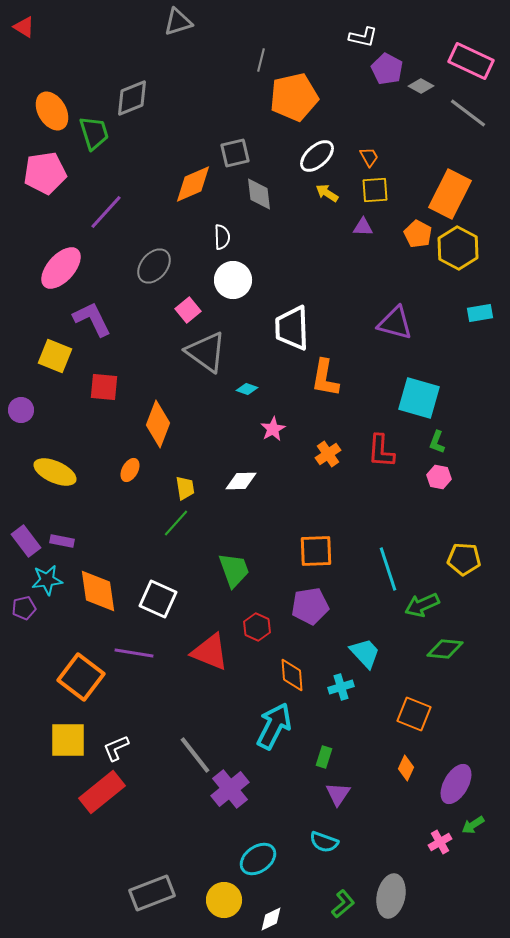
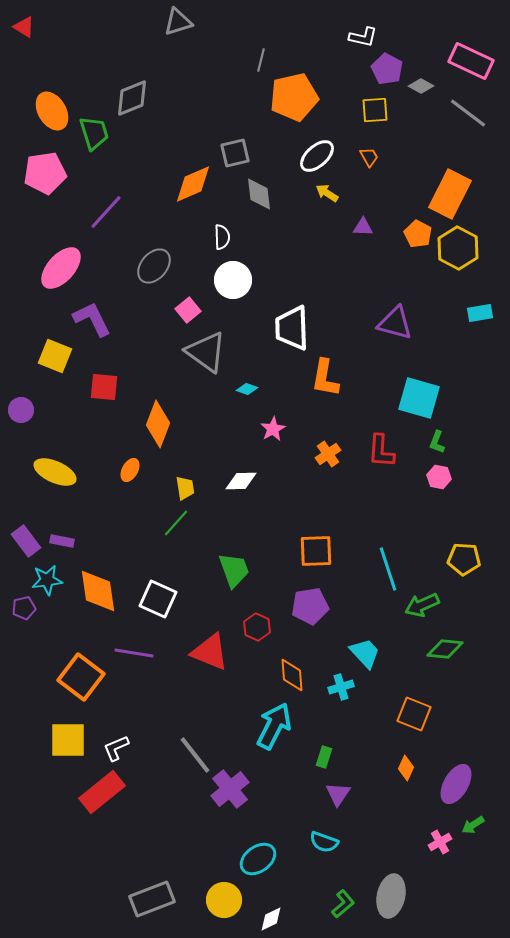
yellow square at (375, 190): moved 80 px up
gray rectangle at (152, 893): moved 6 px down
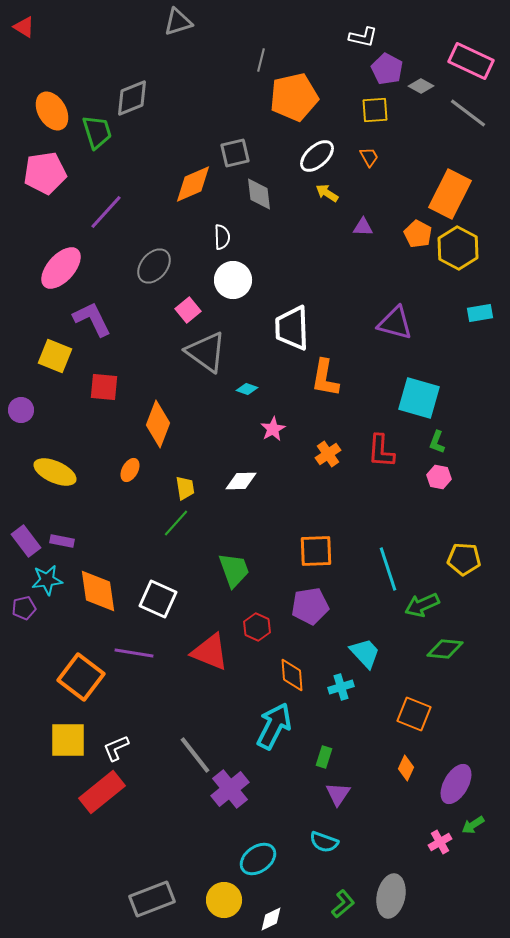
green trapezoid at (94, 133): moved 3 px right, 1 px up
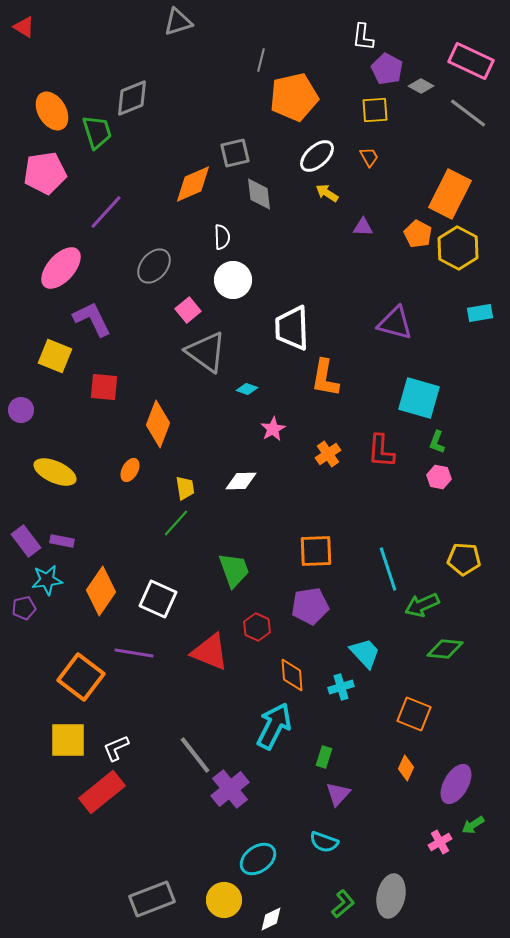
white L-shape at (363, 37): rotated 84 degrees clockwise
orange diamond at (98, 591): moved 3 px right; rotated 42 degrees clockwise
purple triangle at (338, 794): rotated 8 degrees clockwise
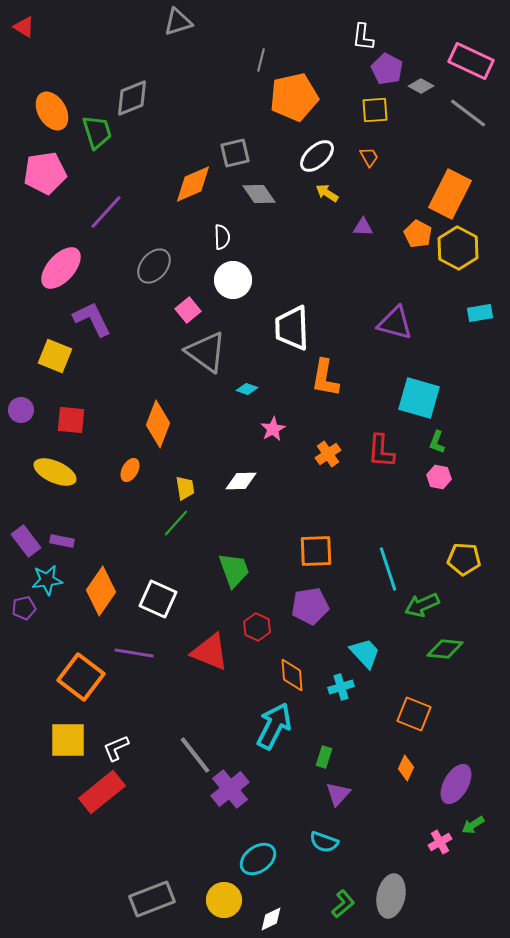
gray diamond at (259, 194): rotated 28 degrees counterclockwise
red square at (104, 387): moved 33 px left, 33 px down
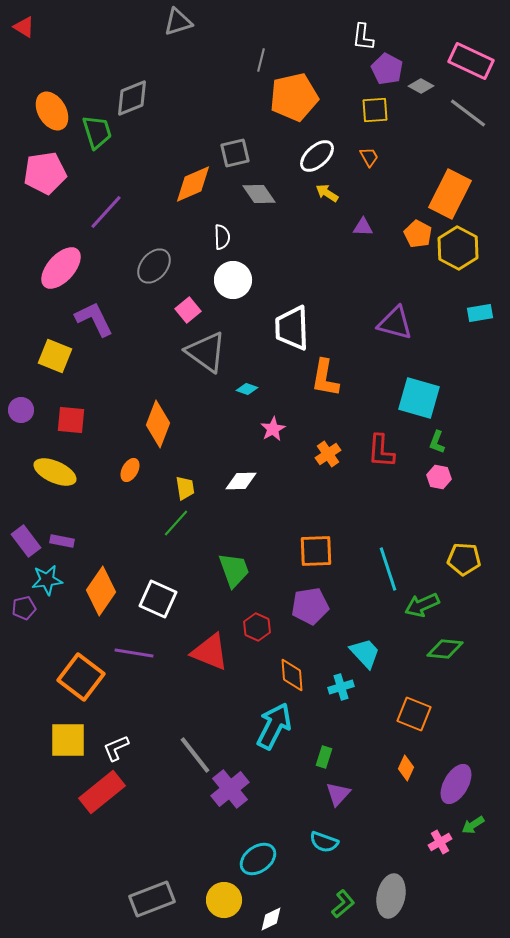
purple L-shape at (92, 319): moved 2 px right
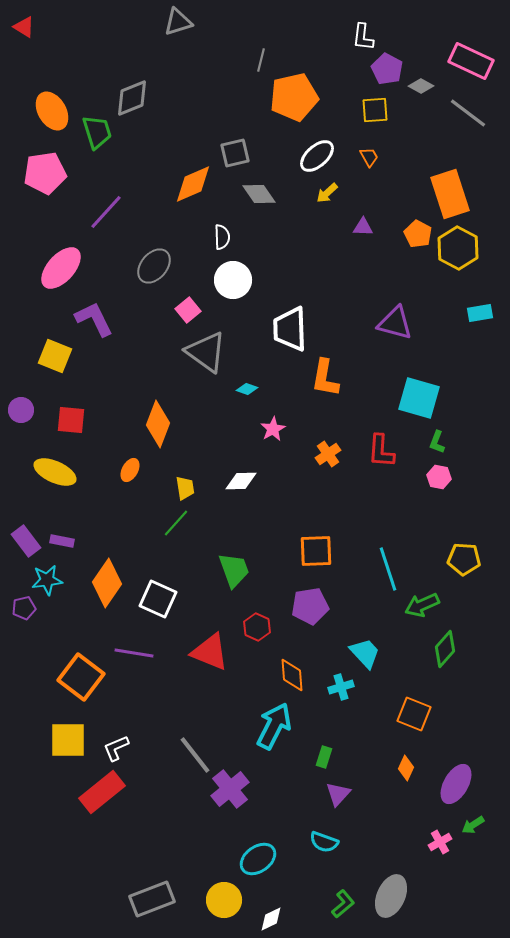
yellow arrow at (327, 193): rotated 75 degrees counterclockwise
orange rectangle at (450, 194): rotated 45 degrees counterclockwise
white trapezoid at (292, 328): moved 2 px left, 1 px down
orange diamond at (101, 591): moved 6 px right, 8 px up
green diamond at (445, 649): rotated 54 degrees counterclockwise
gray ellipse at (391, 896): rotated 12 degrees clockwise
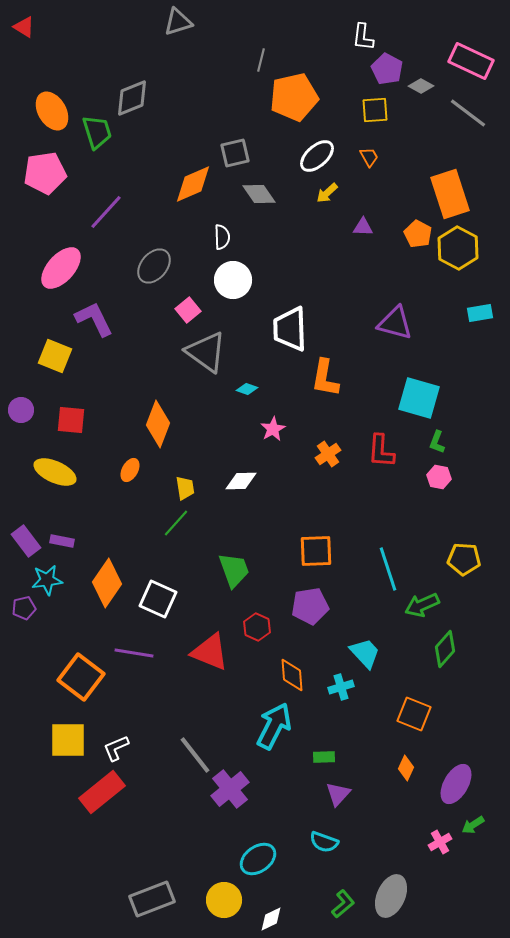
green rectangle at (324, 757): rotated 70 degrees clockwise
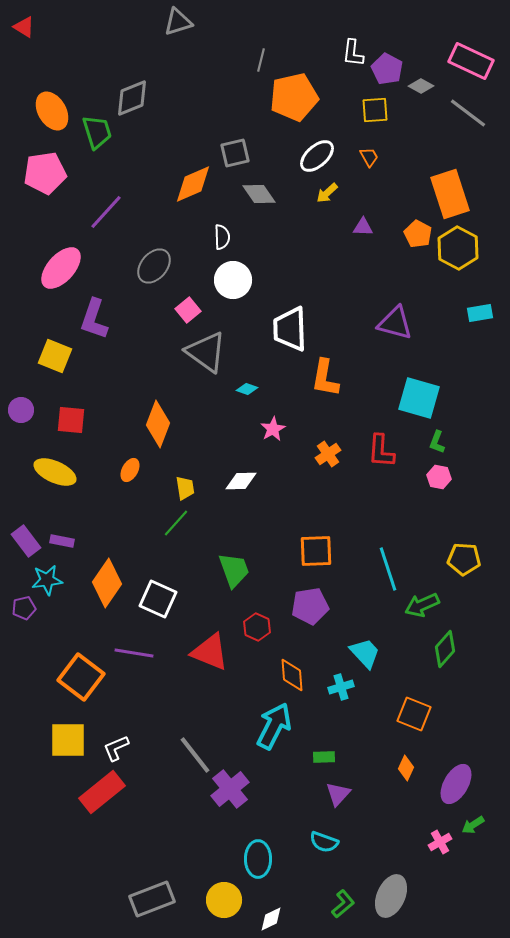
white L-shape at (363, 37): moved 10 px left, 16 px down
purple L-shape at (94, 319): rotated 135 degrees counterclockwise
cyan ellipse at (258, 859): rotated 54 degrees counterclockwise
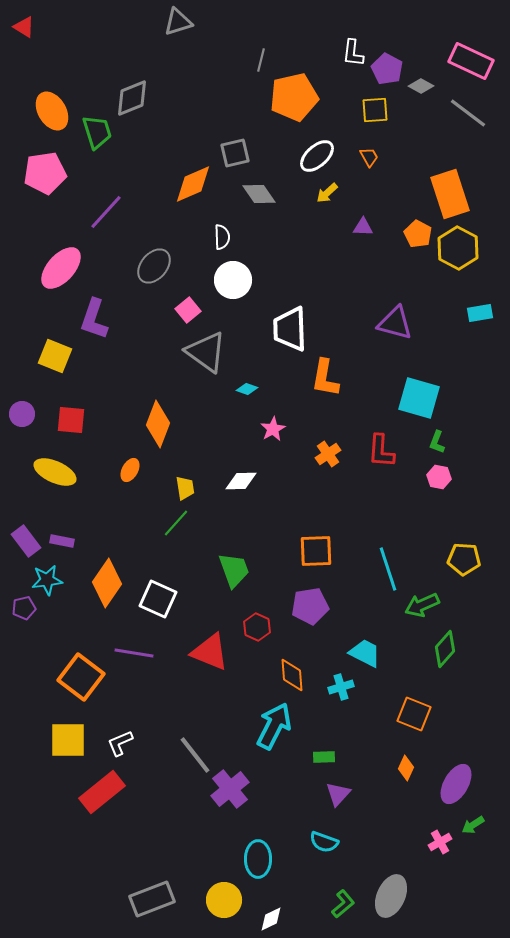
purple circle at (21, 410): moved 1 px right, 4 px down
cyan trapezoid at (365, 653): rotated 20 degrees counterclockwise
white L-shape at (116, 748): moved 4 px right, 5 px up
